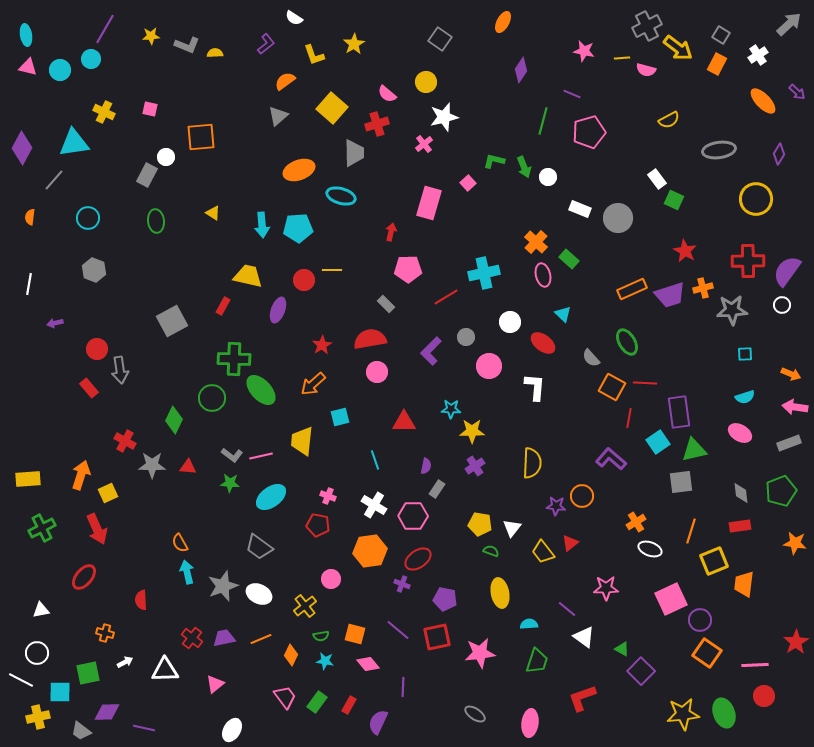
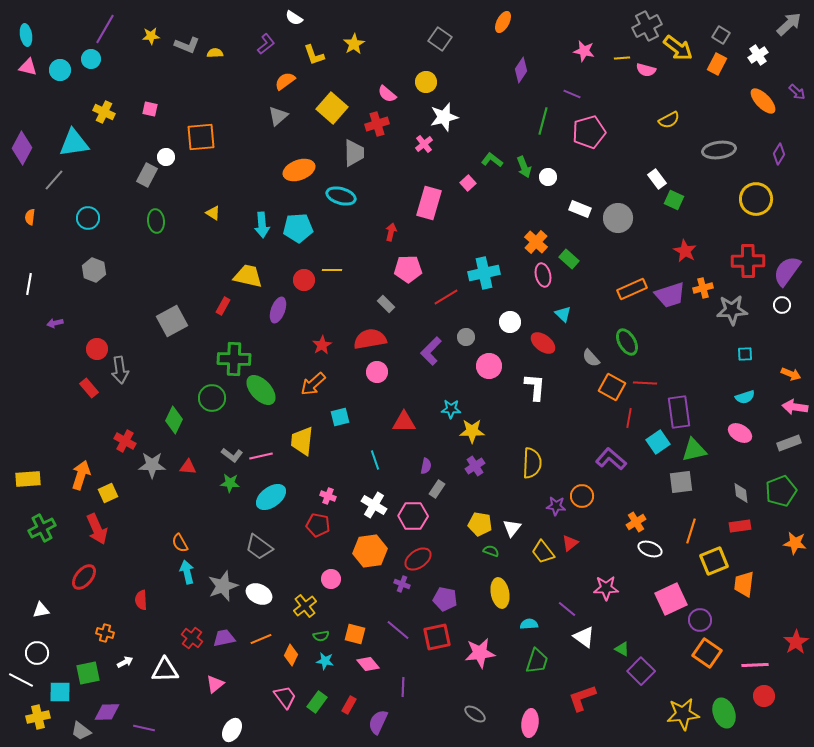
green L-shape at (494, 161): moved 2 px left, 1 px up; rotated 25 degrees clockwise
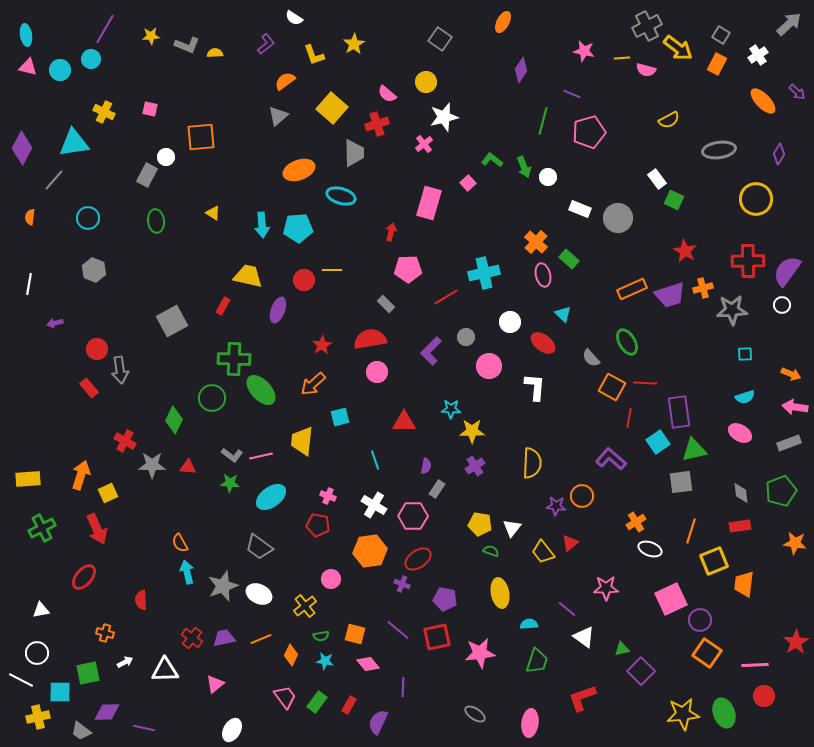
green triangle at (622, 649): rotated 42 degrees counterclockwise
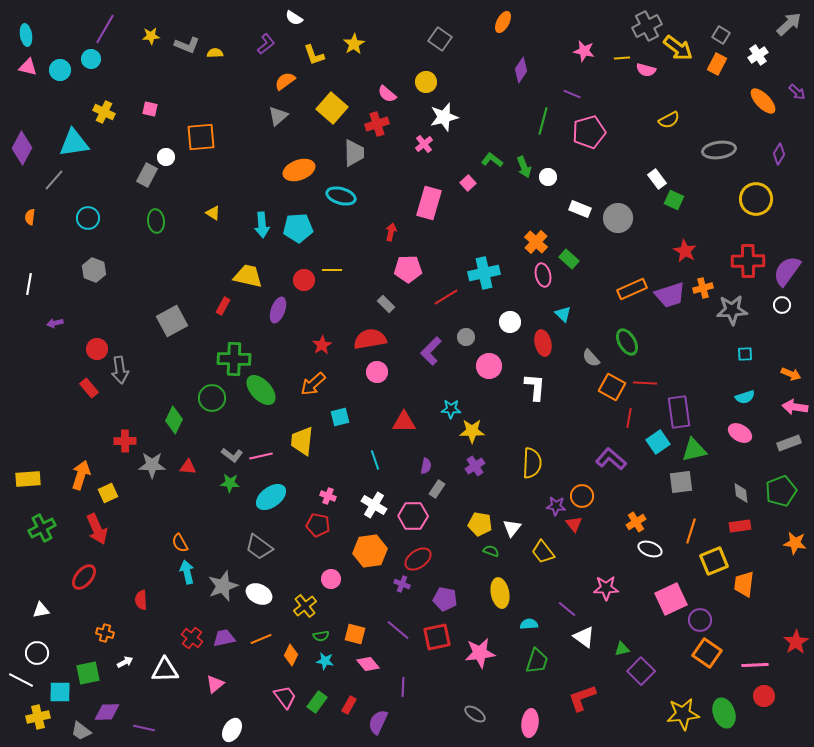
red ellipse at (543, 343): rotated 40 degrees clockwise
red cross at (125, 441): rotated 30 degrees counterclockwise
red triangle at (570, 543): moved 4 px right, 19 px up; rotated 30 degrees counterclockwise
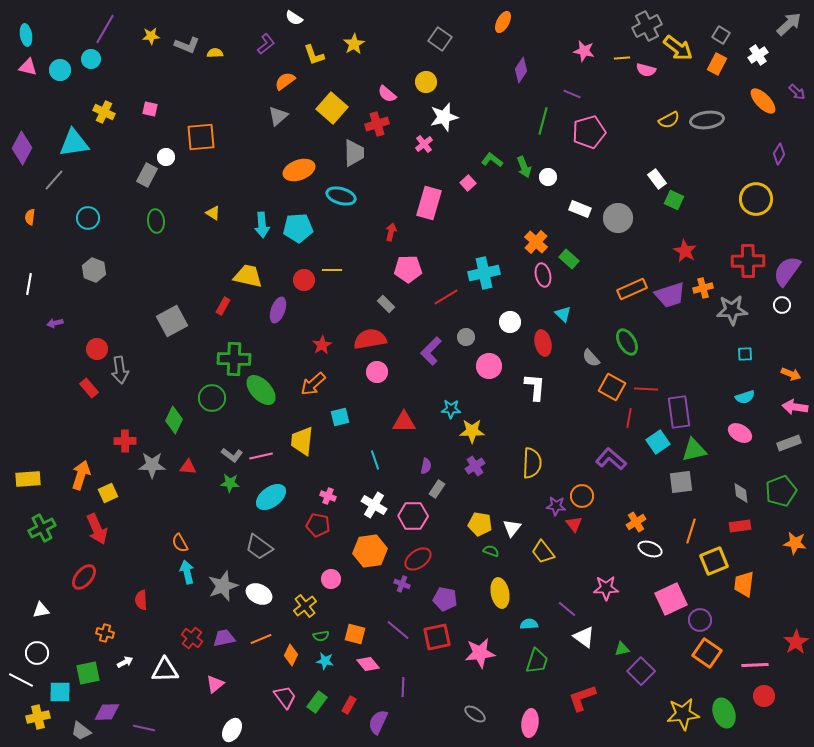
gray ellipse at (719, 150): moved 12 px left, 30 px up
red line at (645, 383): moved 1 px right, 6 px down
